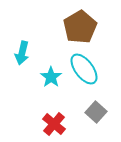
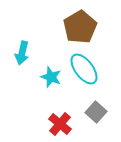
cyan star: rotated 15 degrees counterclockwise
red cross: moved 6 px right
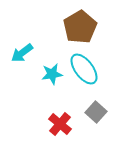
cyan arrow: rotated 40 degrees clockwise
cyan star: moved 1 px right, 3 px up; rotated 30 degrees counterclockwise
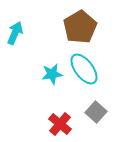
cyan arrow: moved 7 px left, 20 px up; rotated 150 degrees clockwise
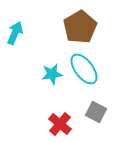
gray square: rotated 15 degrees counterclockwise
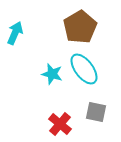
cyan star: rotated 25 degrees clockwise
gray square: rotated 15 degrees counterclockwise
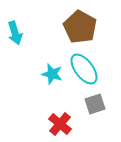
brown pentagon: rotated 12 degrees counterclockwise
cyan arrow: rotated 140 degrees clockwise
gray square: moved 1 px left, 8 px up; rotated 30 degrees counterclockwise
